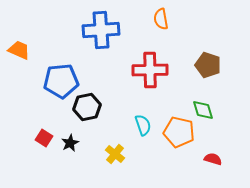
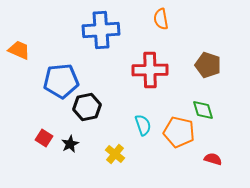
black star: moved 1 px down
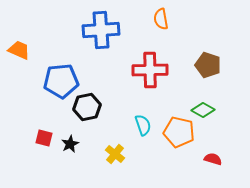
green diamond: rotated 45 degrees counterclockwise
red square: rotated 18 degrees counterclockwise
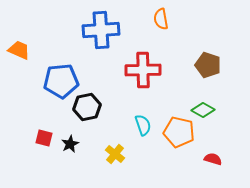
red cross: moved 7 px left
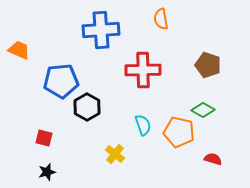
black hexagon: rotated 20 degrees counterclockwise
black star: moved 23 px left, 28 px down; rotated 12 degrees clockwise
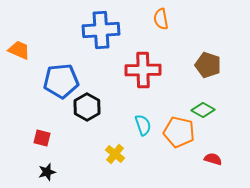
red square: moved 2 px left
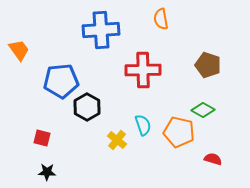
orange trapezoid: rotated 30 degrees clockwise
yellow cross: moved 2 px right, 14 px up
black star: rotated 18 degrees clockwise
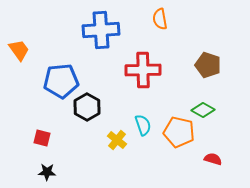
orange semicircle: moved 1 px left
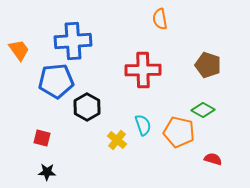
blue cross: moved 28 px left, 11 px down
blue pentagon: moved 5 px left
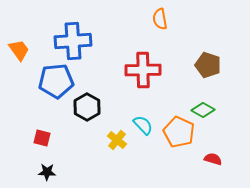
cyan semicircle: rotated 25 degrees counterclockwise
orange pentagon: rotated 12 degrees clockwise
